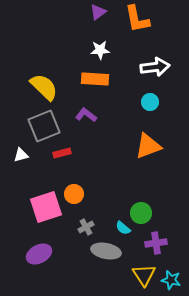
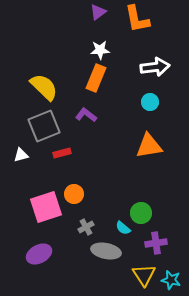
orange rectangle: moved 1 px right, 1 px up; rotated 72 degrees counterclockwise
orange triangle: moved 1 px right; rotated 12 degrees clockwise
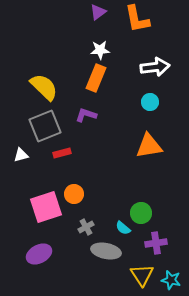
purple L-shape: rotated 20 degrees counterclockwise
gray square: moved 1 px right
yellow triangle: moved 2 px left
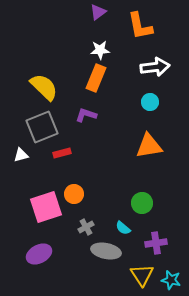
orange L-shape: moved 3 px right, 7 px down
gray square: moved 3 px left, 1 px down
green circle: moved 1 px right, 10 px up
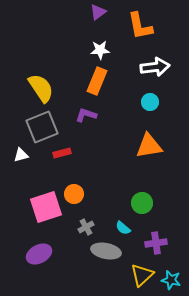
orange rectangle: moved 1 px right, 3 px down
yellow semicircle: moved 3 px left, 1 px down; rotated 12 degrees clockwise
yellow triangle: rotated 20 degrees clockwise
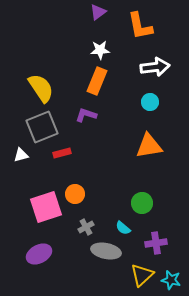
orange circle: moved 1 px right
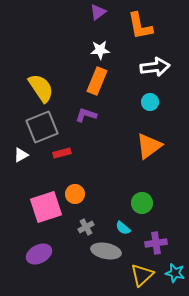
orange triangle: rotated 28 degrees counterclockwise
white triangle: rotated 14 degrees counterclockwise
cyan star: moved 4 px right, 7 px up
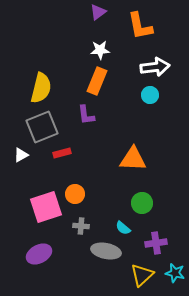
yellow semicircle: rotated 48 degrees clockwise
cyan circle: moved 7 px up
purple L-shape: rotated 115 degrees counterclockwise
orange triangle: moved 16 px left, 13 px down; rotated 40 degrees clockwise
gray cross: moved 5 px left, 1 px up; rotated 35 degrees clockwise
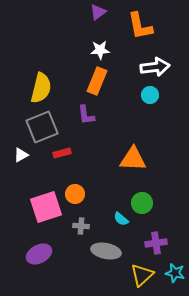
cyan semicircle: moved 2 px left, 9 px up
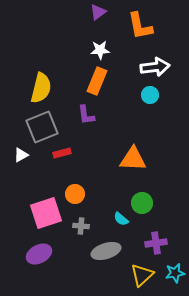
pink square: moved 6 px down
gray ellipse: rotated 28 degrees counterclockwise
cyan star: rotated 24 degrees counterclockwise
